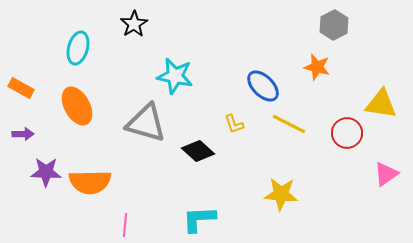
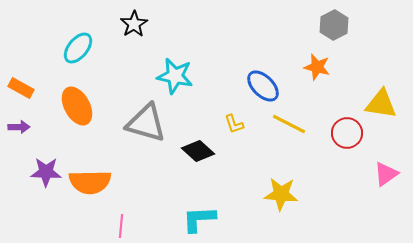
cyan ellipse: rotated 24 degrees clockwise
purple arrow: moved 4 px left, 7 px up
pink line: moved 4 px left, 1 px down
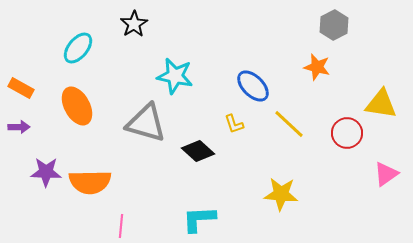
blue ellipse: moved 10 px left
yellow line: rotated 16 degrees clockwise
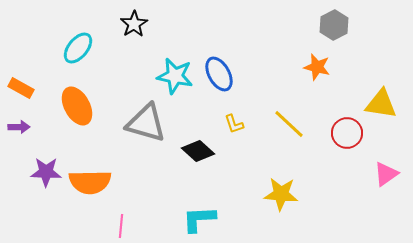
blue ellipse: moved 34 px left, 12 px up; rotated 16 degrees clockwise
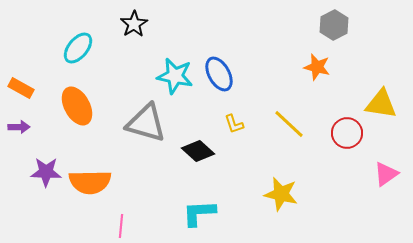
yellow star: rotated 8 degrees clockwise
cyan L-shape: moved 6 px up
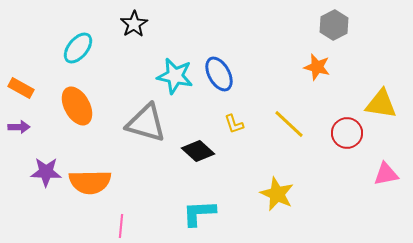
pink triangle: rotated 24 degrees clockwise
yellow star: moved 4 px left; rotated 12 degrees clockwise
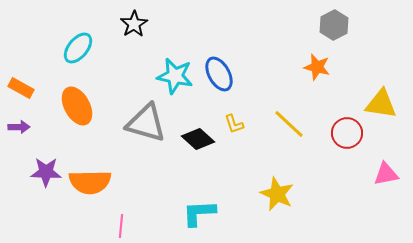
black diamond: moved 12 px up
